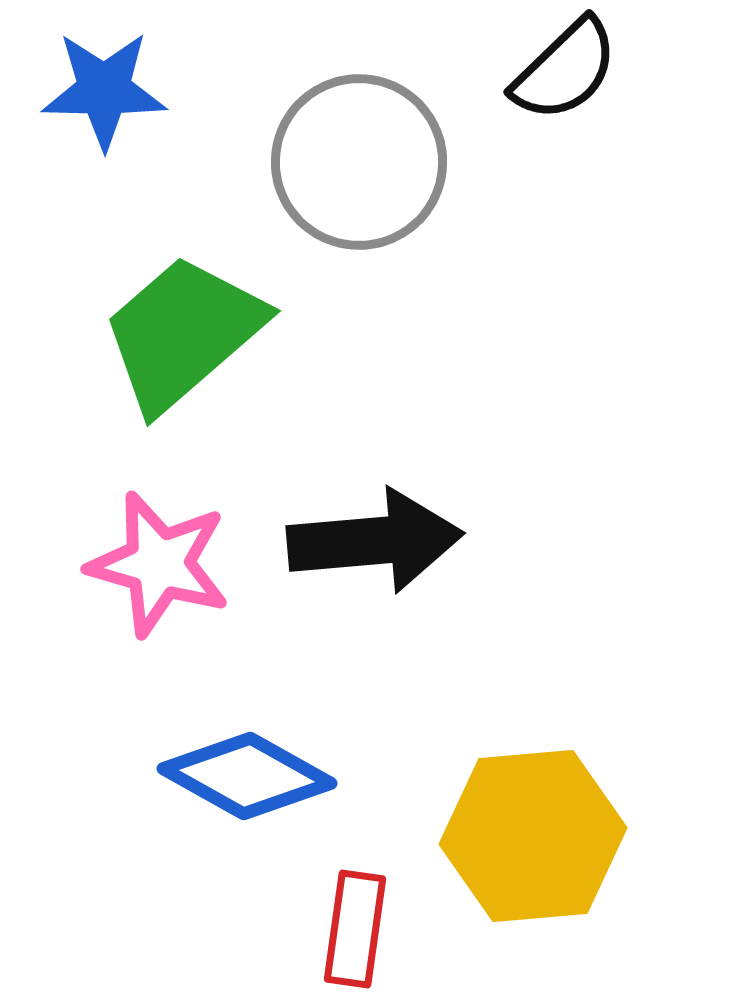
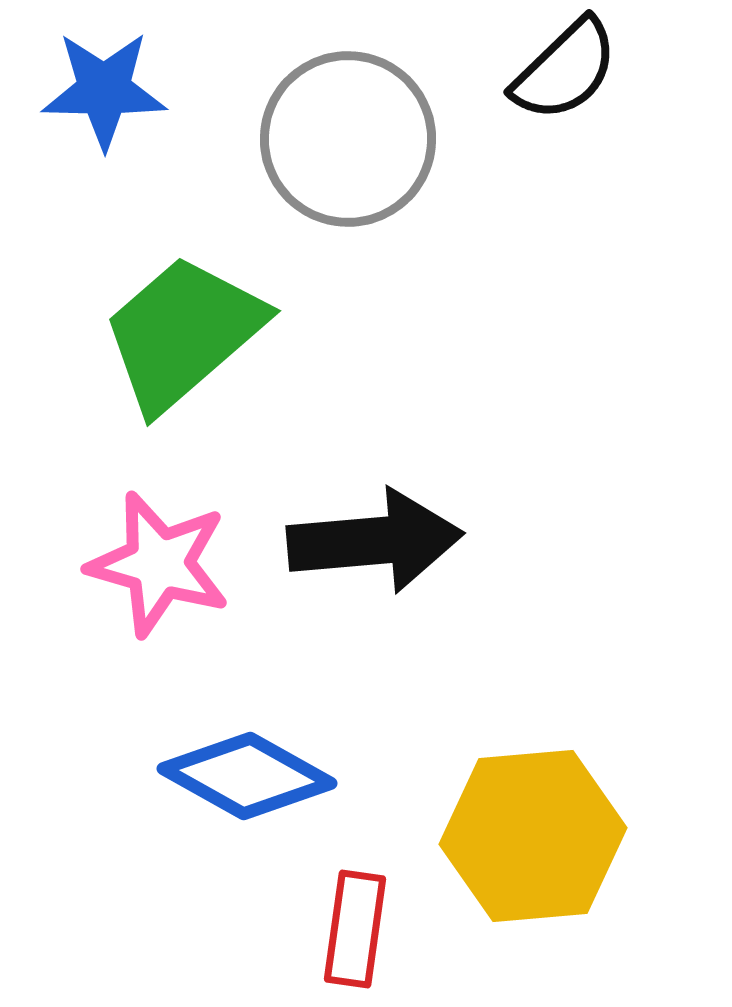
gray circle: moved 11 px left, 23 px up
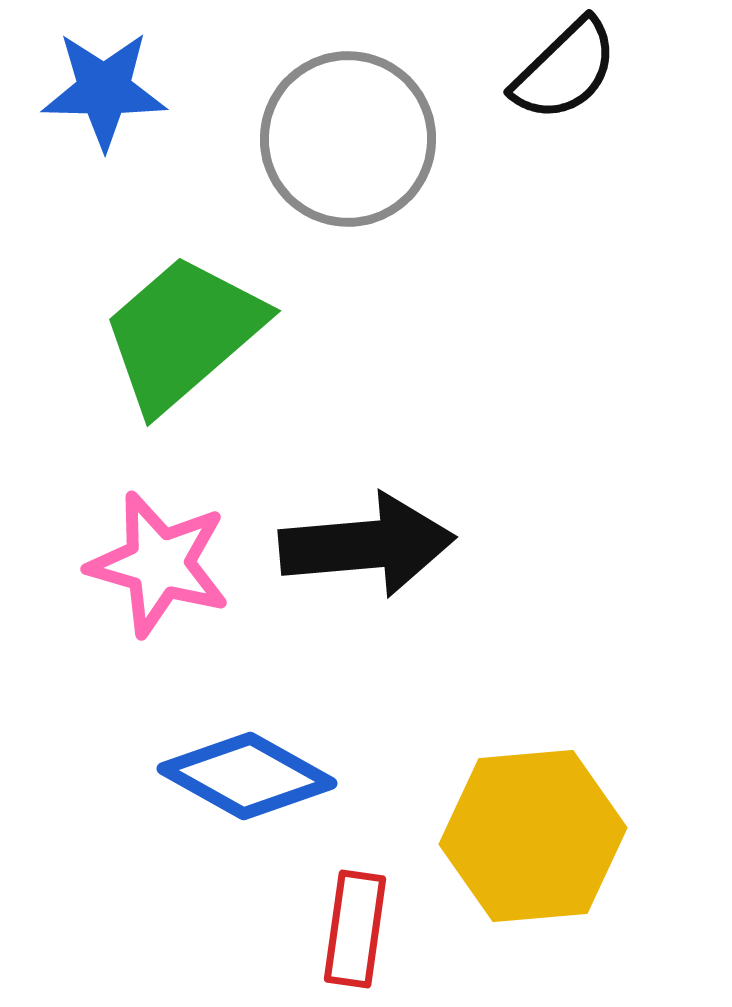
black arrow: moved 8 px left, 4 px down
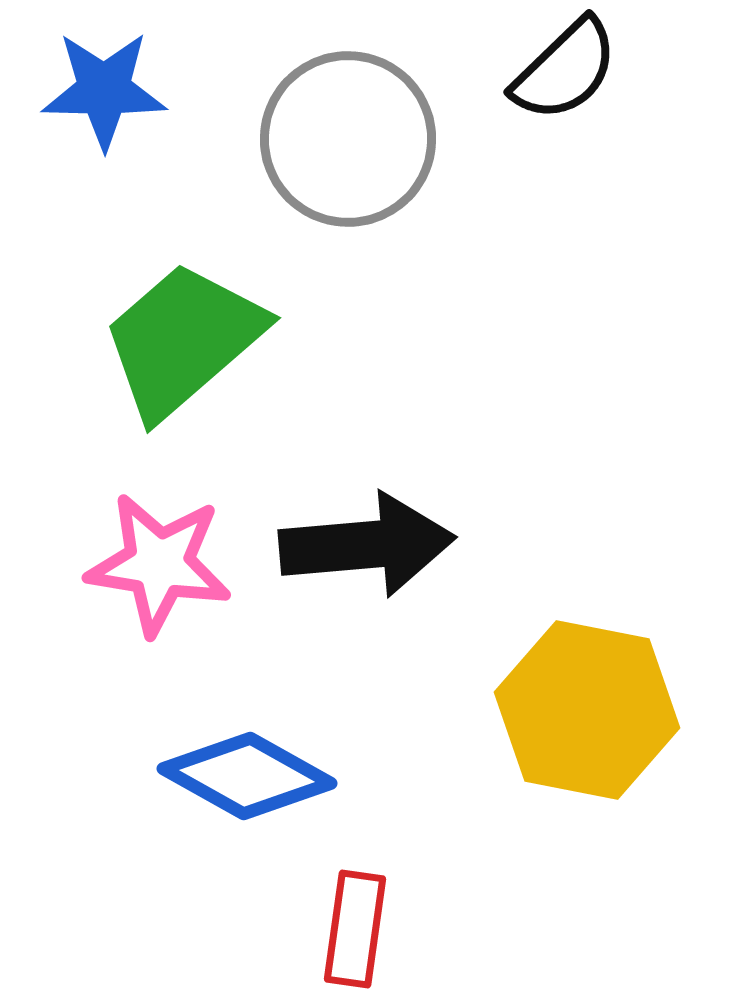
green trapezoid: moved 7 px down
pink star: rotated 7 degrees counterclockwise
yellow hexagon: moved 54 px right, 126 px up; rotated 16 degrees clockwise
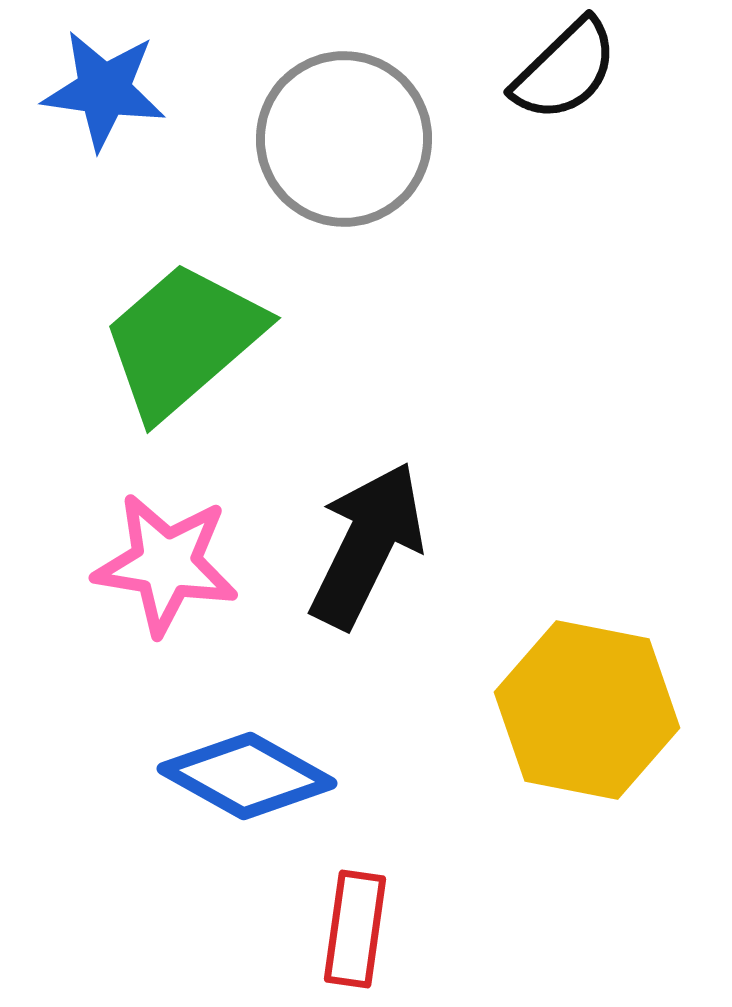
blue star: rotated 7 degrees clockwise
gray circle: moved 4 px left
black arrow: rotated 59 degrees counterclockwise
pink star: moved 7 px right
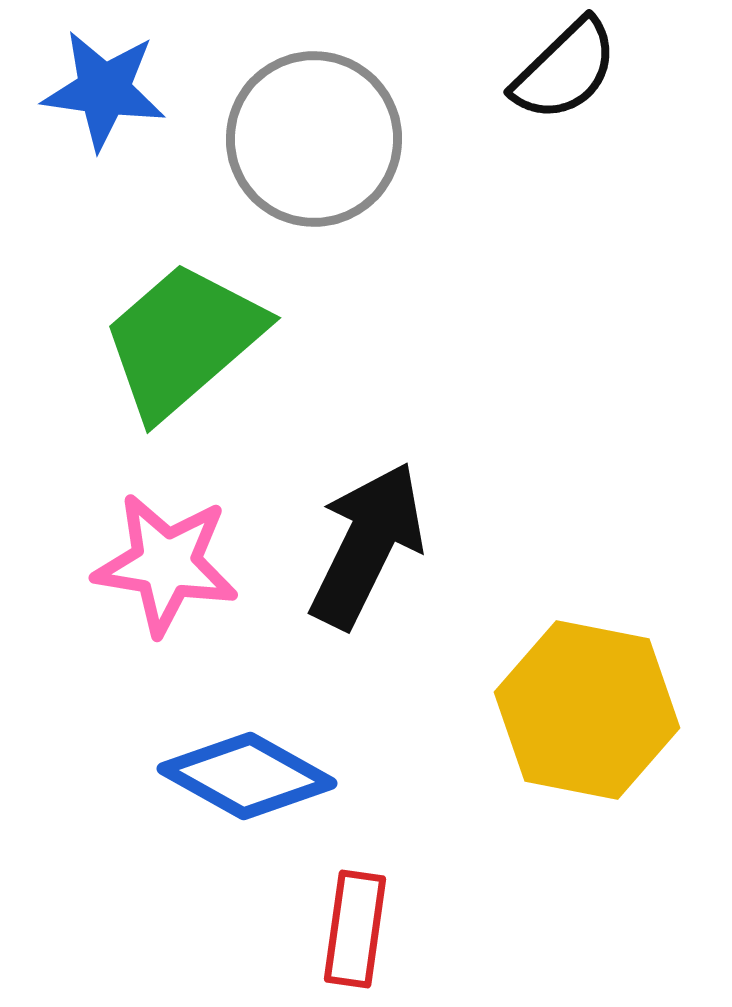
gray circle: moved 30 px left
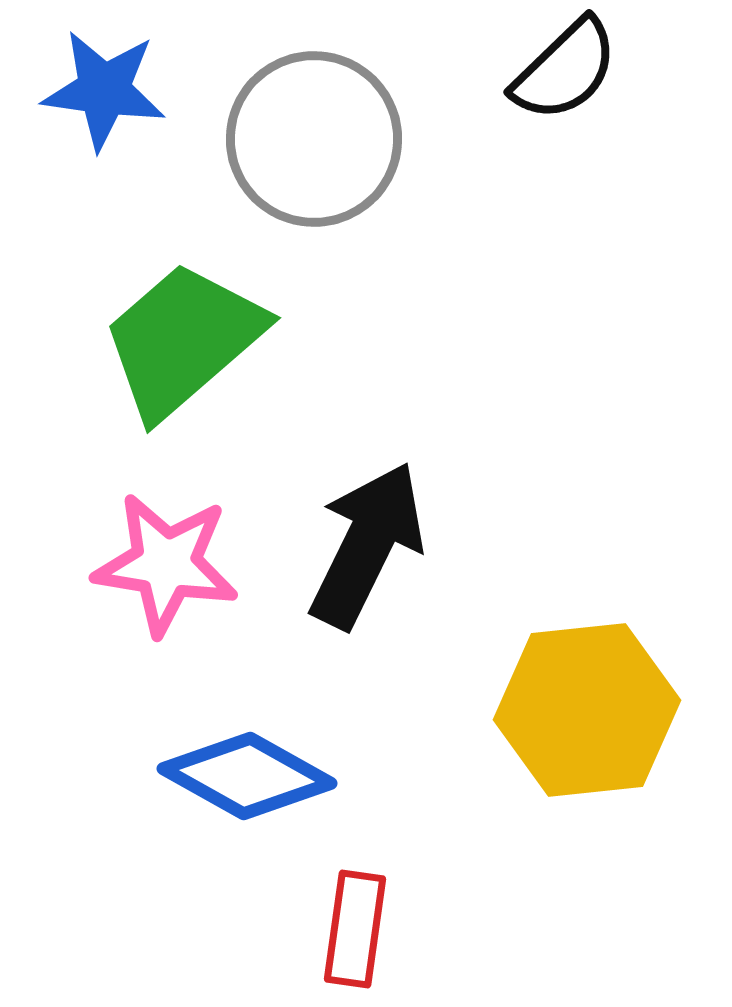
yellow hexagon: rotated 17 degrees counterclockwise
